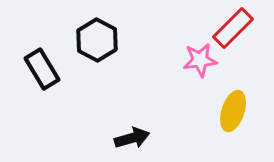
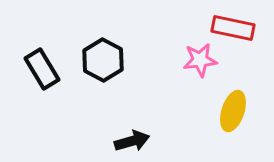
red rectangle: rotated 57 degrees clockwise
black hexagon: moved 6 px right, 20 px down
black arrow: moved 3 px down
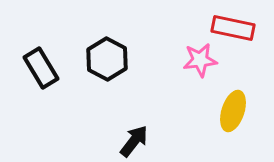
black hexagon: moved 4 px right, 1 px up
black rectangle: moved 1 px left, 1 px up
black arrow: moved 2 px right; rotated 36 degrees counterclockwise
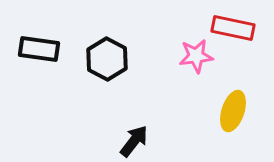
pink star: moved 4 px left, 4 px up
black rectangle: moved 2 px left, 19 px up; rotated 51 degrees counterclockwise
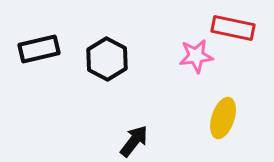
black rectangle: rotated 21 degrees counterclockwise
yellow ellipse: moved 10 px left, 7 px down
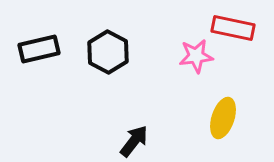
black hexagon: moved 1 px right, 7 px up
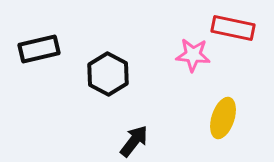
black hexagon: moved 22 px down
pink star: moved 3 px left, 1 px up; rotated 12 degrees clockwise
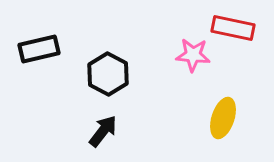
black arrow: moved 31 px left, 10 px up
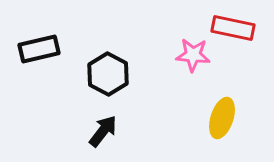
yellow ellipse: moved 1 px left
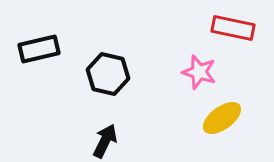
pink star: moved 6 px right, 17 px down; rotated 12 degrees clockwise
black hexagon: rotated 15 degrees counterclockwise
yellow ellipse: rotated 36 degrees clockwise
black arrow: moved 2 px right, 10 px down; rotated 12 degrees counterclockwise
